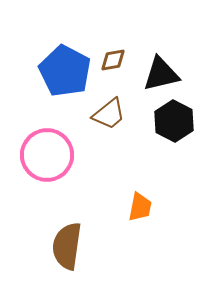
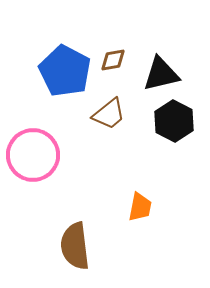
pink circle: moved 14 px left
brown semicircle: moved 8 px right; rotated 15 degrees counterclockwise
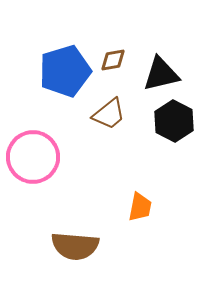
blue pentagon: rotated 27 degrees clockwise
pink circle: moved 2 px down
brown semicircle: rotated 78 degrees counterclockwise
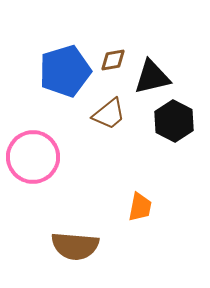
black triangle: moved 9 px left, 3 px down
